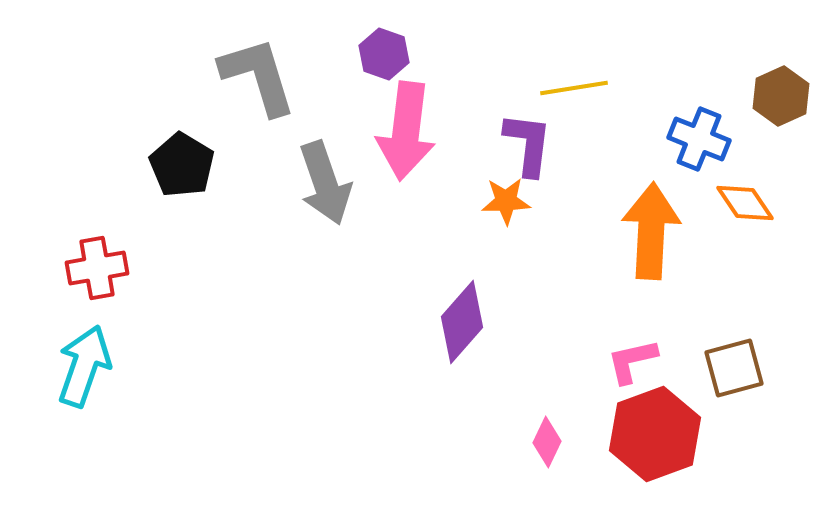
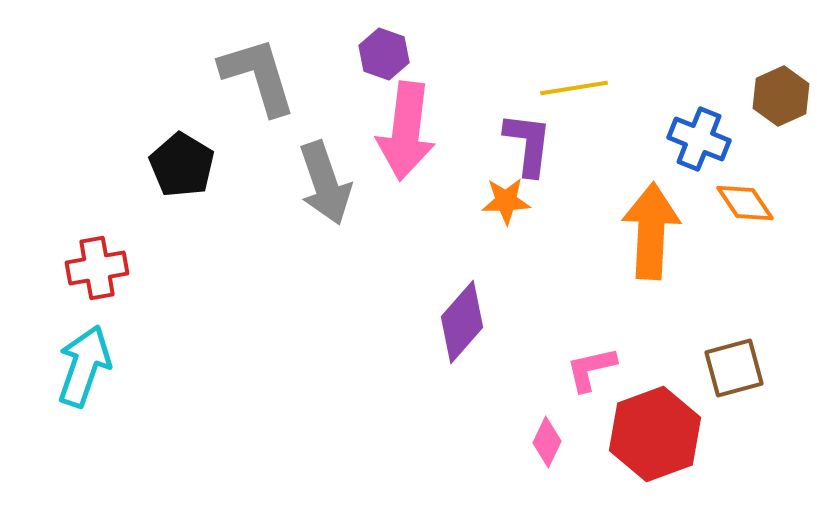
pink L-shape: moved 41 px left, 8 px down
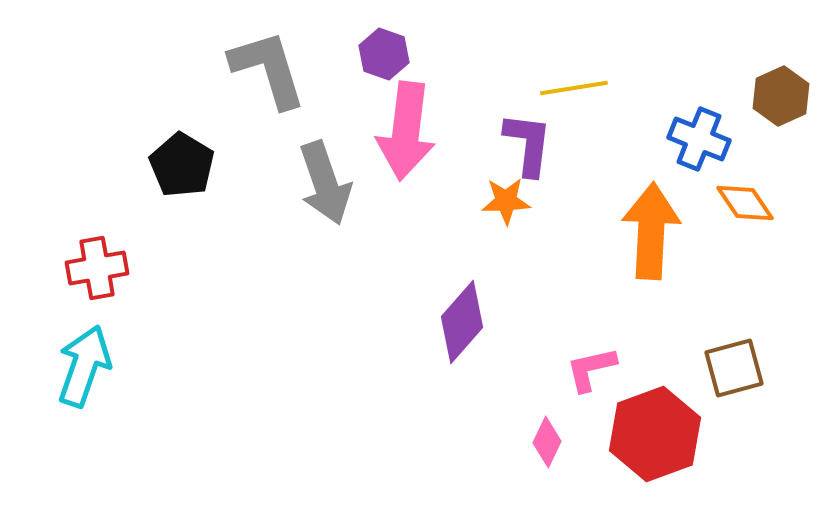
gray L-shape: moved 10 px right, 7 px up
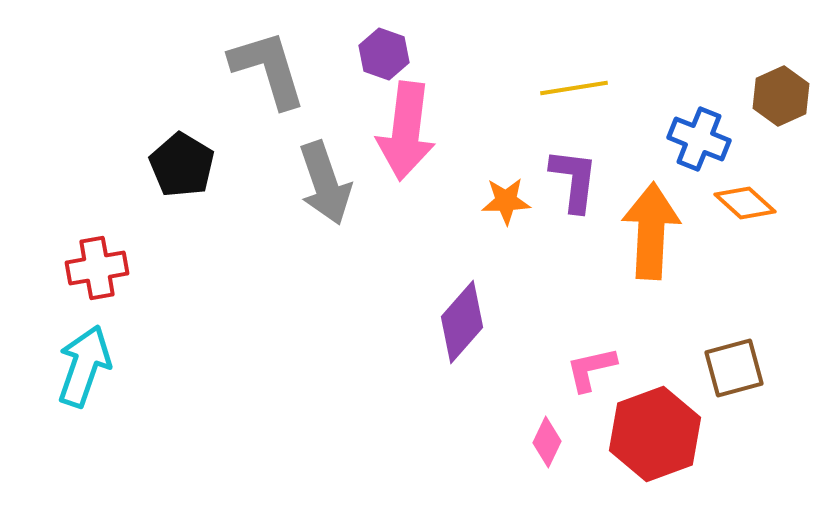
purple L-shape: moved 46 px right, 36 px down
orange diamond: rotated 14 degrees counterclockwise
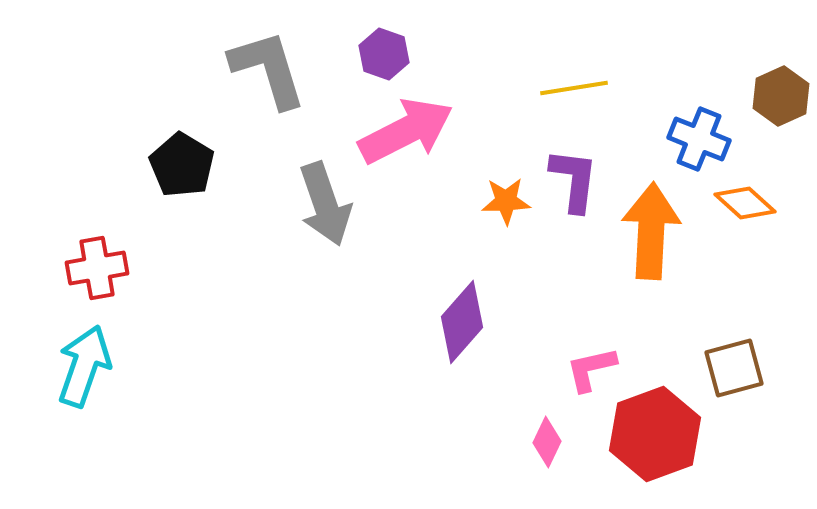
pink arrow: rotated 124 degrees counterclockwise
gray arrow: moved 21 px down
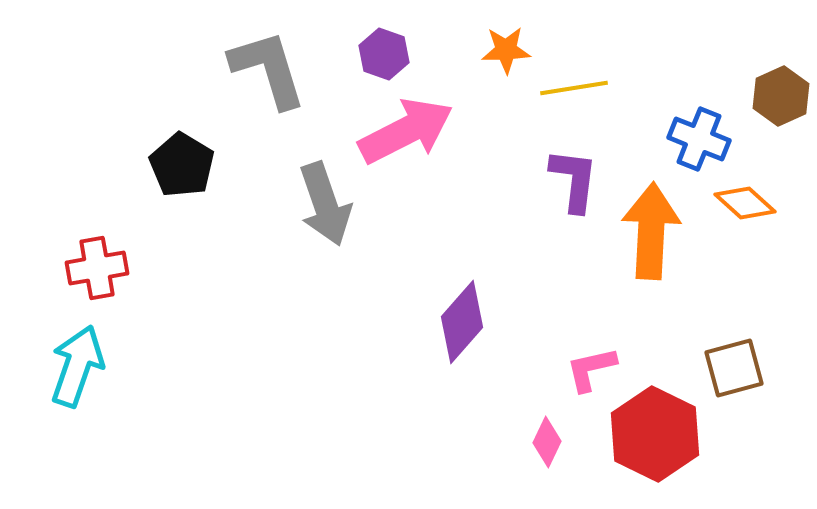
orange star: moved 151 px up
cyan arrow: moved 7 px left
red hexagon: rotated 14 degrees counterclockwise
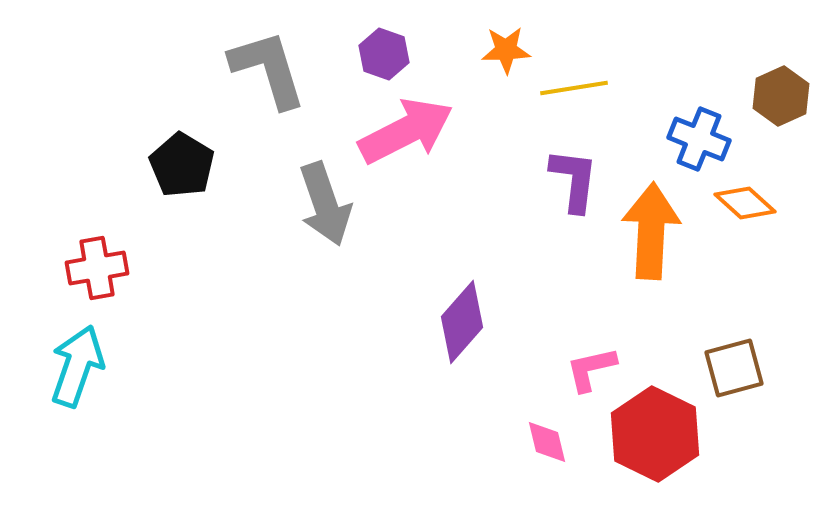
pink diamond: rotated 39 degrees counterclockwise
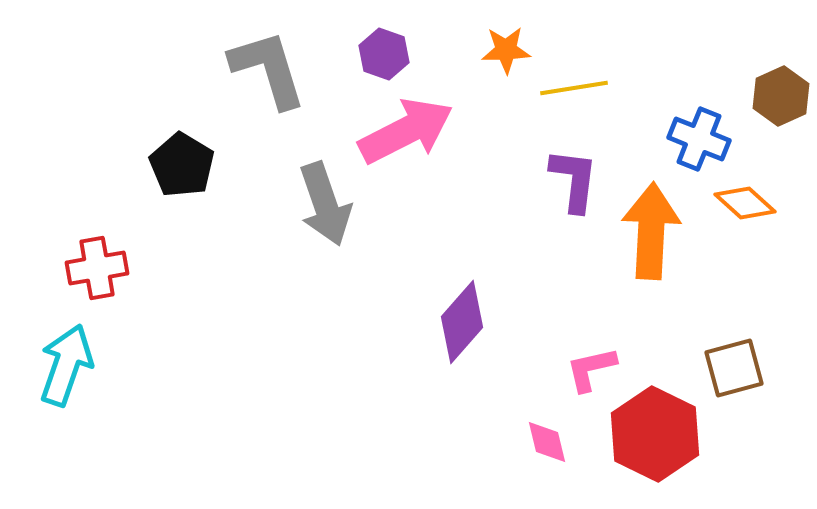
cyan arrow: moved 11 px left, 1 px up
